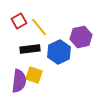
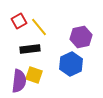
blue hexagon: moved 12 px right, 12 px down
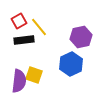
black rectangle: moved 6 px left, 9 px up
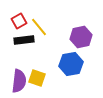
blue hexagon: rotated 15 degrees clockwise
yellow square: moved 3 px right, 3 px down
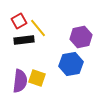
yellow line: moved 1 px left, 1 px down
purple semicircle: moved 1 px right
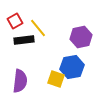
red square: moved 4 px left
blue hexagon: moved 1 px right, 3 px down
yellow square: moved 19 px right, 1 px down
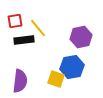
red square: rotated 21 degrees clockwise
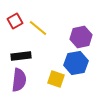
red square: rotated 21 degrees counterclockwise
yellow line: rotated 12 degrees counterclockwise
black rectangle: moved 3 px left, 16 px down
blue hexagon: moved 4 px right, 4 px up
purple semicircle: moved 1 px left, 1 px up
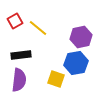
black rectangle: moved 1 px up
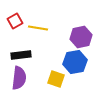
yellow line: rotated 30 degrees counterclockwise
blue hexagon: moved 1 px left, 1 px up
purple semicircle: moved 2 px up
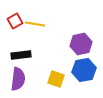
yellow line: moved 3 px left, 4 px up
purple hexagon: moved 7 px down
blue hexagon: moved 9 px right, 8 px down
purple semicircle: moved 1 px left, 1 px down
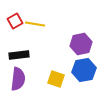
black rectangle: moved 2 px left
